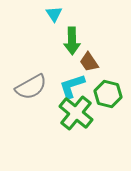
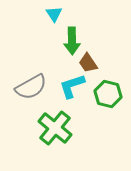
brown trapezoid: moved 1 px left, 1 px down
green cross: moved 21 px left, 15 px down
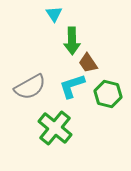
gray semicircle: moved 1 px left
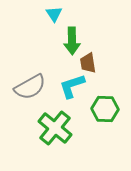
brown trapezoid: rotated 25 degrees clockwise
green hexagon: moved 3 px left, 15 px down; rotated 12 degrees counterclockwise
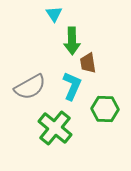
cyan L-shape: rotated 132 degrees clockwise
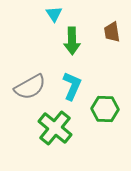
brown trapezoid: moved 24 px right, 31 px up
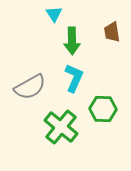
cyan L-shape: moved 2 px right, 8 px up
green hexagon: moved 2 px left
green cross: moved 6 px right, 1 px up
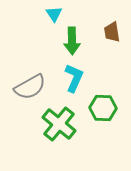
green hexagon: moved 1 px up
green cross: moved 2 px left, 3 px up
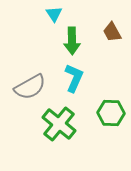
brown trapezoid: rotated 20 degrees counterclockwise
green hexagon: moved 8 px right, 5 px down
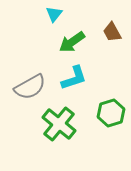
cyan triangle: rotated 12 degrees clockwise
green arrow: moved 1 px down; rotated 56 degrees clockwise
cyan L-shape: rotated 48 degrees clockwise
green hexagon: rotated 20 degrees counterclockwise
